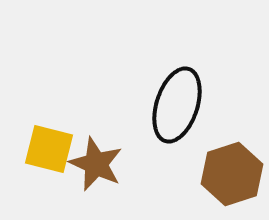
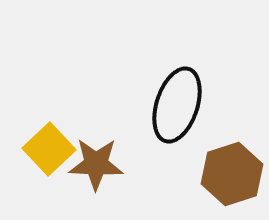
yellow square: rotated 33 degrees clockwise
brown star: rotated 22 degrees counterclockwise
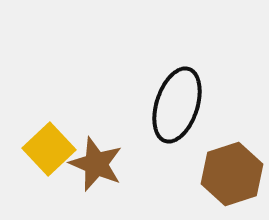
brown star: rotated 20 degrees clockwise
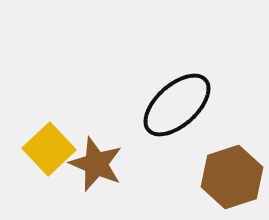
black ellipse: rotated 30 degrees clockwise
brown hexagon: moved 3 px down
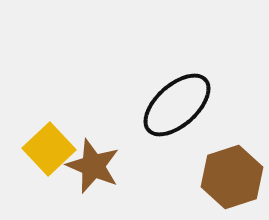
brown star: moved 3 px left, 2 px down
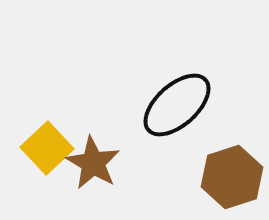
yellow square: moved 2 px left, 1 px up
brown star: moved 3 px up; rotated 8 degrees clockwise
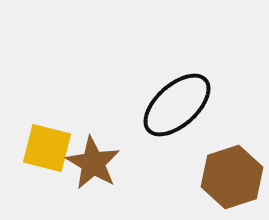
yellow square: rotated 33 degrees counterclockwise
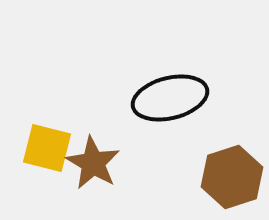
black ellipse: moved 7 px left, 7 px up; rotated 28 degrees clockwise
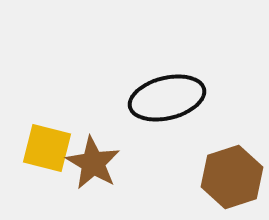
black ellipse: moved 3 px left
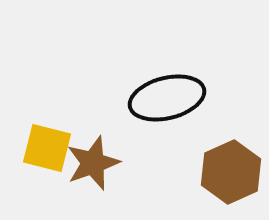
brown star: rotated 22 degrees clockwise
brown hexagon: moved 1 px left, 5 px up; rotated 6 degrees counterclockwise
